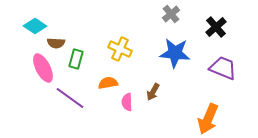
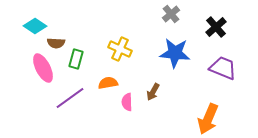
purple line: rotated 72 degrees counterclockwise
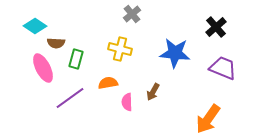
gray cross: moved 39 px left
yellow cross: rotated 10 degrees counterclockwise
orange arrow: rotated 12 degrees clockwise
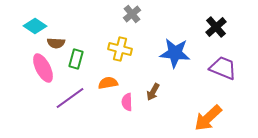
orange arrow: moved 1 px up; rotated 12 degrees clockwise
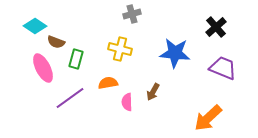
gray cross: rotated 24 degrees clockwise
brown semicircle: moved 1 px up; rotated 18 degrees clockwise
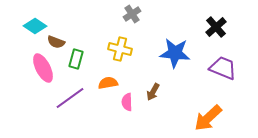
gray cross: rotated 18 degrees counterclockwise
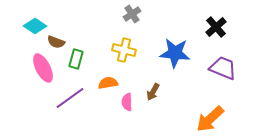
yellow cross: moved 4 px right, 1 px down
orange arrow: moved 2 px right, 1 px down
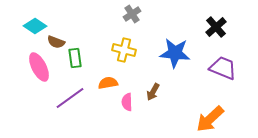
green rectangle: moved 1 px left, 1 px up; rotated 24 degrees counterclockwise
pink ellipse: moved 4 px left, 1 px up
